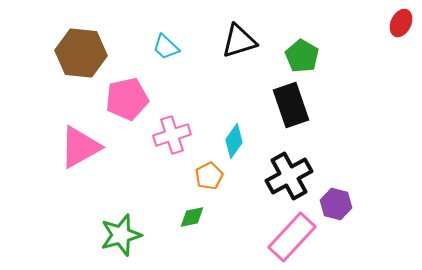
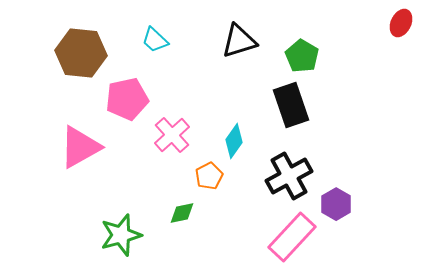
cyan trapezoid: moved 11 px left, 7 px up
pink cross: rotated 24 degrees counterclockwise
purple hexagon: rotated 16 degrees clockwise
green diamond: moved 10 px left, 4 px up
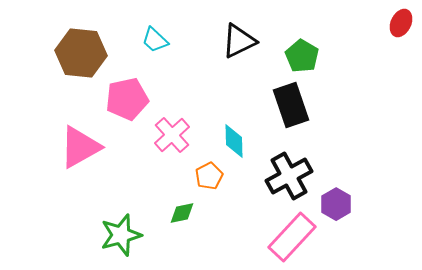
black triangle: rotated 9 degrees counterclockwise
cyan diamond: rotated 36 degrees counterclockwise
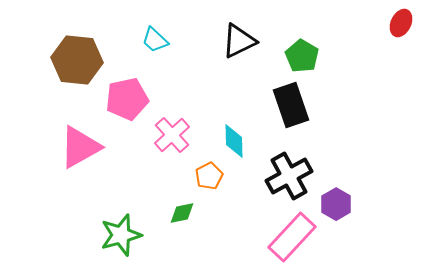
brown hexagon: moved 4 px left, 7 px down
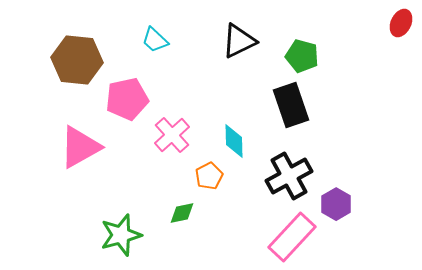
green pentagon: rotated 16 degrees counterclockwise
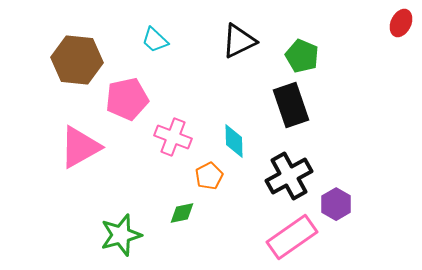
green pentagon: rotated 8 degrees clockwise
pink cross: moved 1 px right, 2 px down; rotated 27 degrees counterclockwise
pink rectangle: rotated 12 degrees clockwise
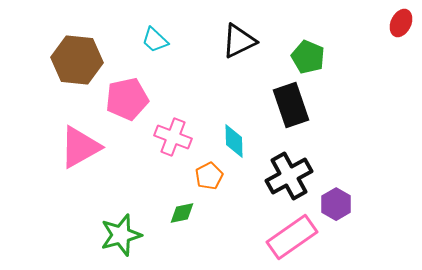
green pentagon: moved 6 px right, 1 px down
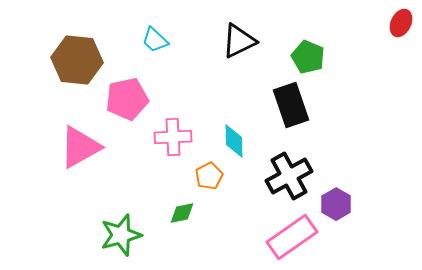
pink cross: rotated 24 degrees counterclockwise
